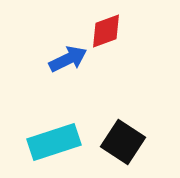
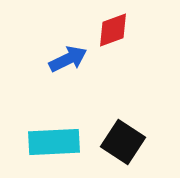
red diamond: moved 7 px right, 1 px up
cyan rectangle: rotated 15 degrees clockwise
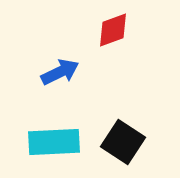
blue arrow: moved 8 px left, 13 px down
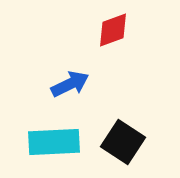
blue arrow: moved 10 px right, 12 px down
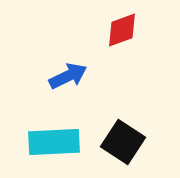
red diamond: moved 9 px right
blue arrow: moved 2 px left, 8 px up
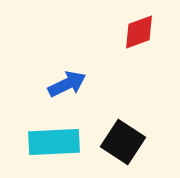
red diamond: moved 17 px right, 2 px down
blue arrow: moved 1 px left, 8 px down
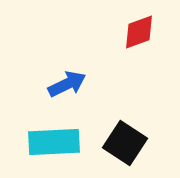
black square: moved 2 px right, 1 px down
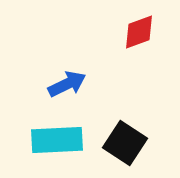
cyan rectangle: moved 3 px right, 2 px up
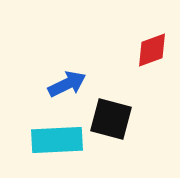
red diamond: moved 13 px right, 18 px down
black square: moved 14 px left, 24 px up; rotated 18 degrees counterclockwise
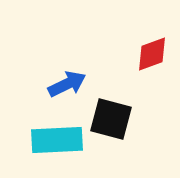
red diamond: moved 4 px down
